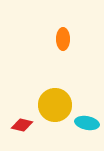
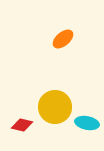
orange ellipse: rotated 50 degrees clockwise
yellow circle: moved 2 px down
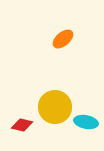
cyan ellipse: moved 1 px left, 1 px up
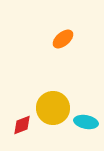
yellow circle: moved 2 px left, 1 px down
red diamond: rotated 35 degrees counterclockwise
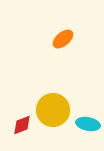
yellow circle: moved 2 px down
cyan ellipse: moved 2 px right, 2 px down
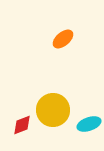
cyan ellipse: moved 1 px right; rotated 30 degrees counterclockwise
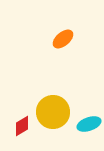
yellow circle: moved 2 px down
red diamond: moved 1 px down; rotated 10 degrees counterclockwise
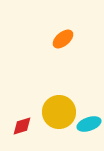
yellow circle: moved 6 px right
red diamond: rotated 15 degrees clockwise
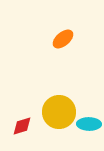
cyan ellipse: rotated 20 degrees clockwise
